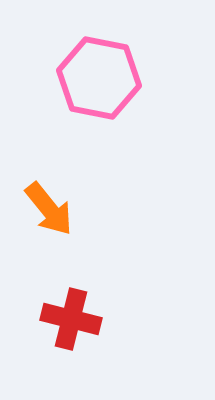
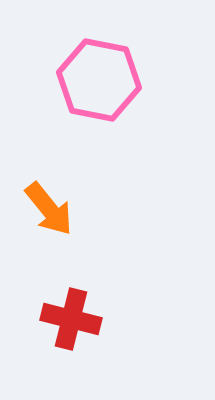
pink hexagon: moved 2 px down
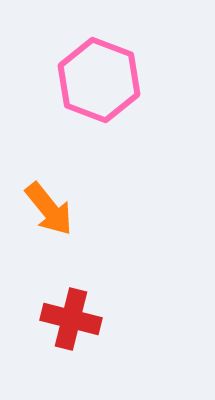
pink hexagon: rotated 10 degrees clockwise
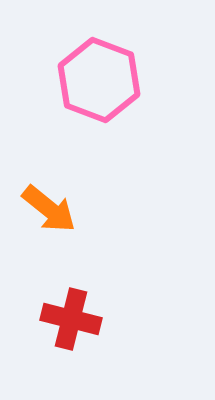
orange arrow: rotated 12 degrees counterclockwise
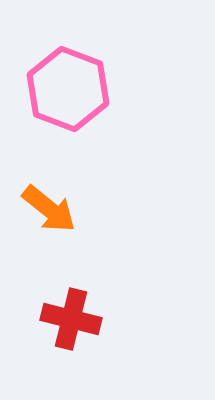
pink hexagon: moved 31 px left, 9 px down
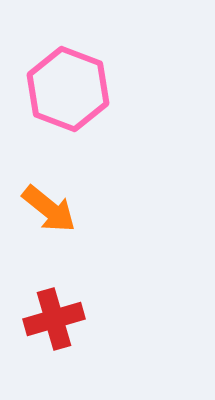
red cross: moved 17 px left; rotated 30 degrees counterclockwise
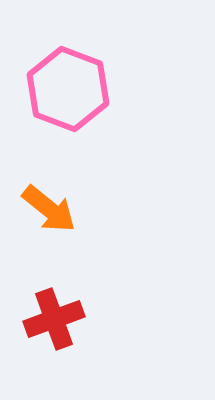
red cross: rotated 4 degrees counterclockwise
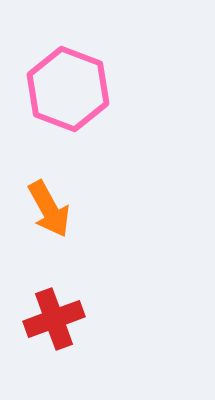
orange arrow: rotated 22 degrees clockwise
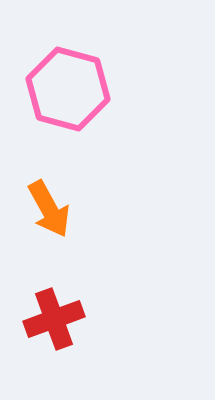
pink hexagon: rotated 6 degrees counterclockwise
